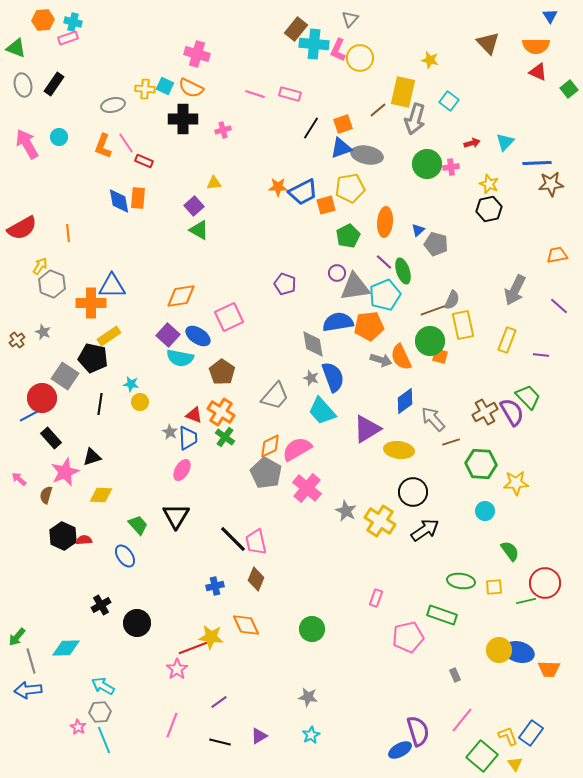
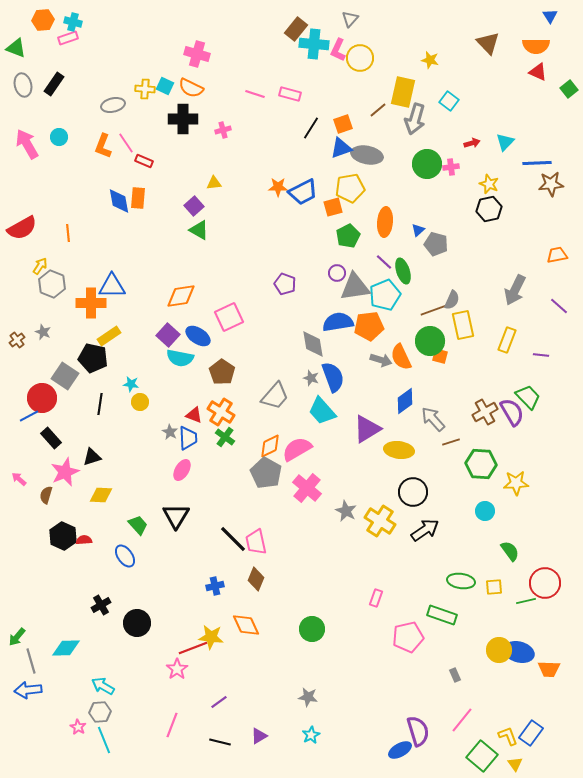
orange square at (326, 205): moved 7 px right, 2 px down
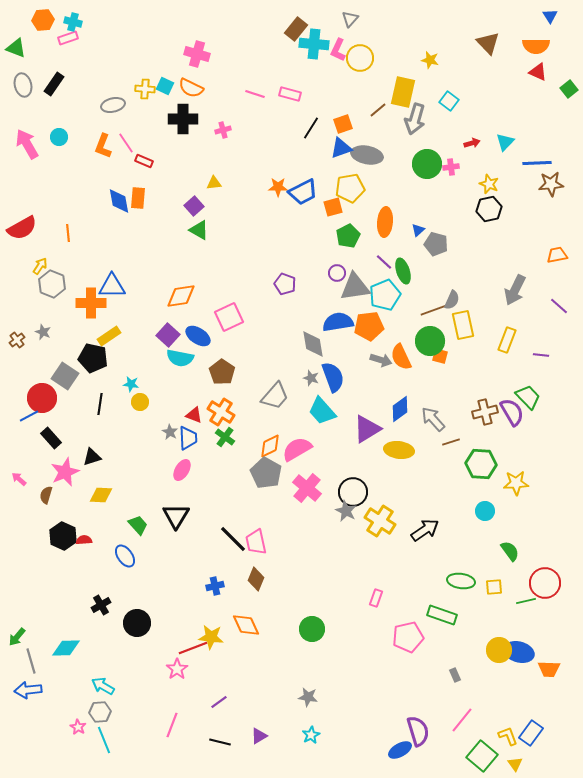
blue diamond at (405, 401): moved 5 px left, 8 px down
brown cross at (485, 412): rotated 15 degrees clockwise
black circle at (413, 492): moved 60 px left
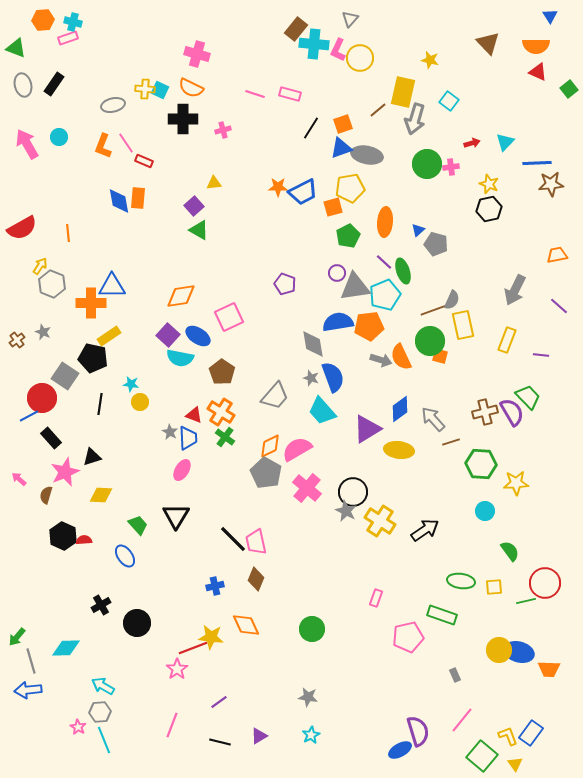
cyan square at (165, 86): moved 5 px left, 4 px down
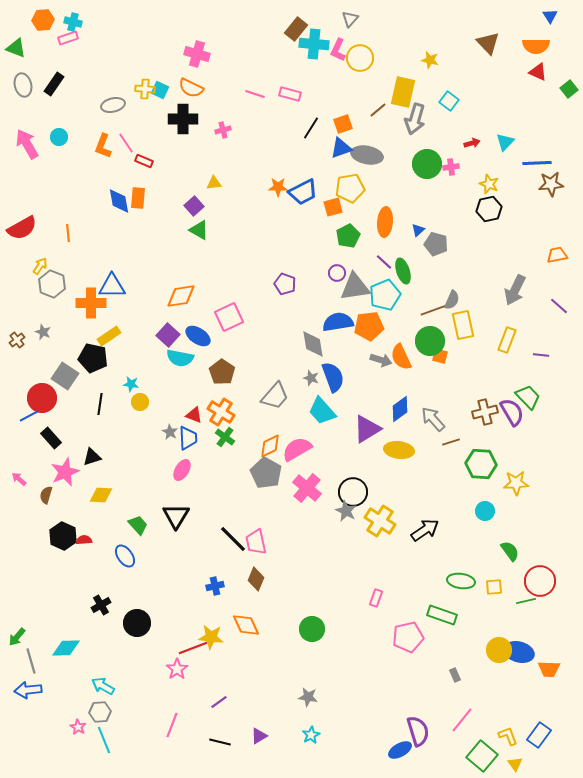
red circle at (545, 583): moved 5 px left, 2 px up
blue rectangle at (531, 733): moved 8 px right, 2 px down
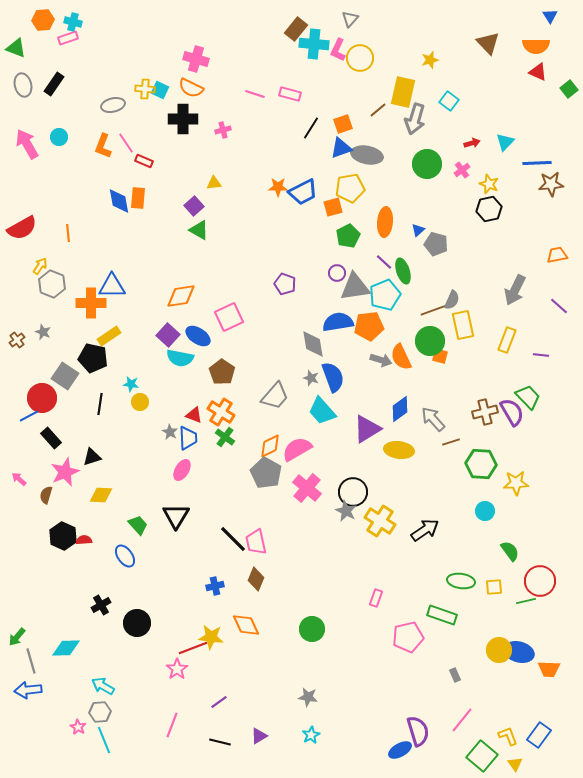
pink cross at (197, 54): moved 1 px left, 5 px down
yellow star at (430, 60): rotated 30 degrees counterclockwise
pink cross at (451, 167): moved 11 px right, 3 px down; rotated 28 degrees counterclockwise
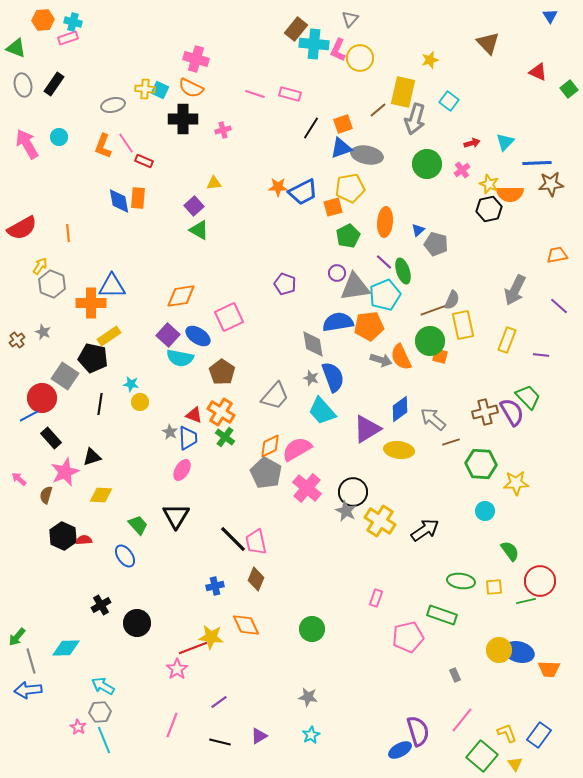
orange semicircle at (536, 46): moved 26 px left, 148 px down
gray arrow at (433, 419): rotated 8 degrees counterclockwise
yellow L-shape at (508, 736): moved 1 px left, 3 px up
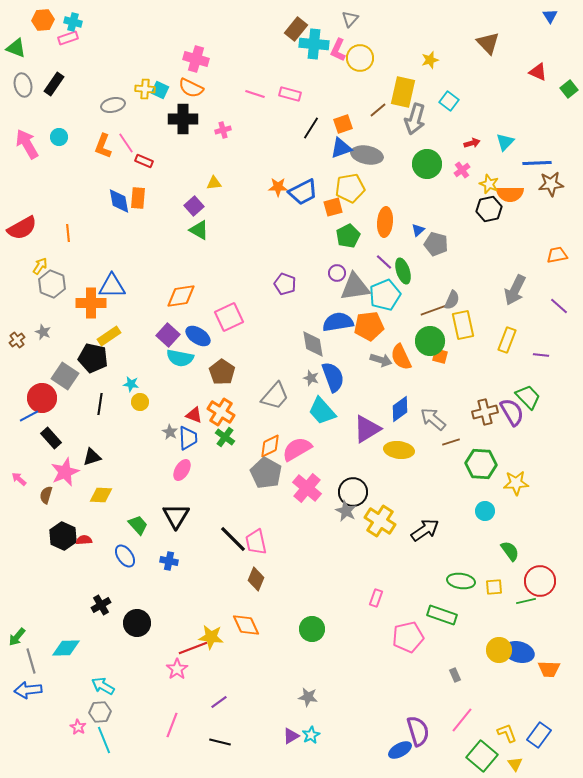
blue cross at (215, 586): moved 46 px left, 25 px up; rotated 24 degrees clockwise
purple triangle at (259, 736): moved 32 px right
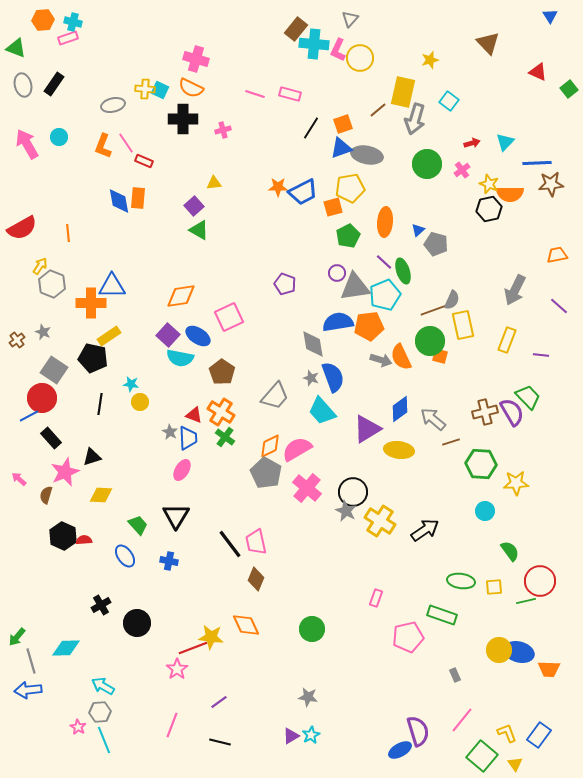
gray square at (65, 376): moved 11 px left, 6 px up
black line at (233, 539): moved 3 px left, 5 px down; rotated 8 degrees clockwise
